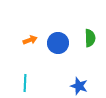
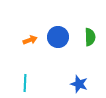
green semicircle: moved 1 px up
blue circle: moved 6 px up
blue star: moved 2 px up
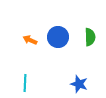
orange arrow: rotated 136 degrees counterclockwise
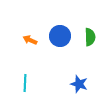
blue circle: moved 2 px right, 1 px up
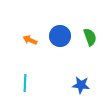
green semicircle: rotated 18 degrees counterclockwise
blue star: moved 2 px right, 1 px down; rotated 12 degrees counterclockwise
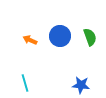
cyan line: rotated 18 degrees counterclockwise
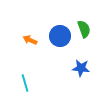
green semicircle: moved 6 px left, 8 px up
blue star: moved 17 px up
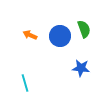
orange arrow: moved 5 px up
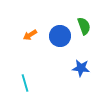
green semicircle: moved 3 px up
orange arrow: rotated 56 degrees counterclockwise
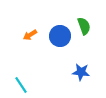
blue star: moved 4 px down
cyan line: moved 4 px left, 2 px down; rotated 18 degrees counterclockwise
